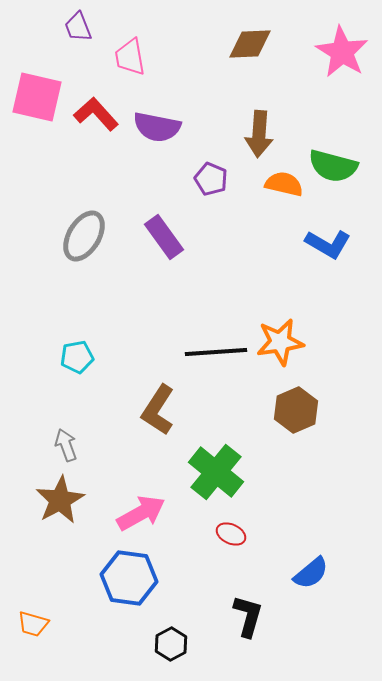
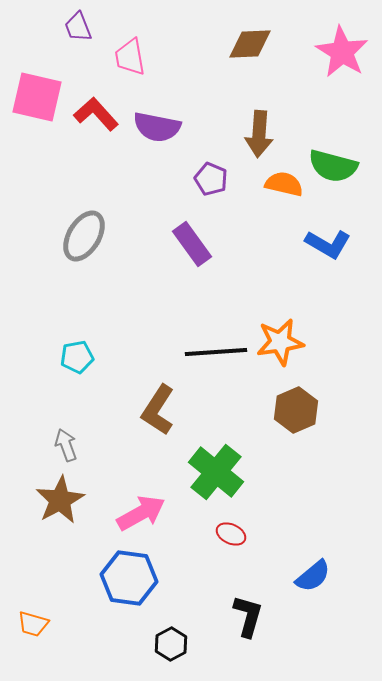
purple rectangle: moved 28 px right, 7 px down
blue semicircle: moved 2 px right, 3 px down
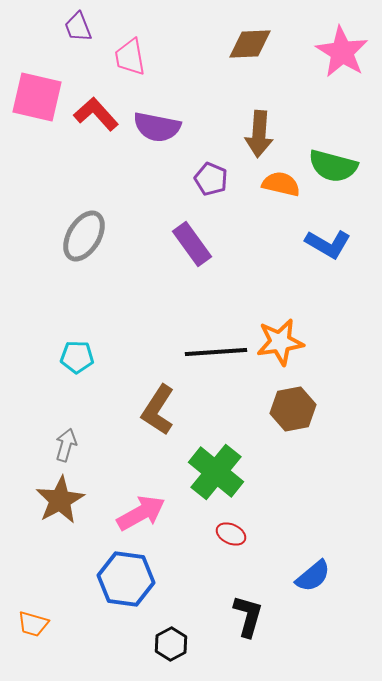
orange semicircle: moved 3 px left
cyan pentagon: rotated 12 degrees clockwise
brown hexagon: moved 3 px left, 1 px up; rotated 12 degrees clockwise
gray arrow: rotated 36 degrees clockwise
blue hexagon: moved 3 px left, 1 px down
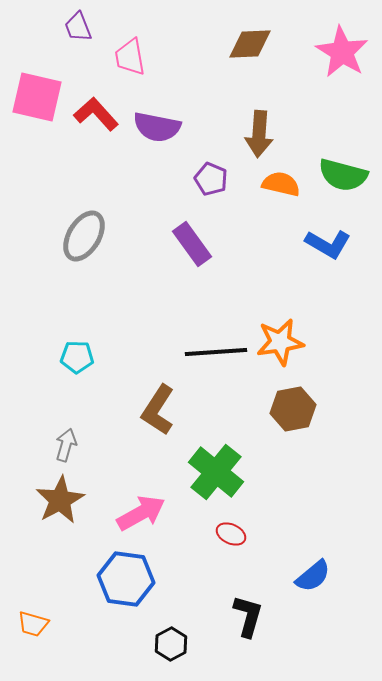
green semicircle: moved 10 px right, 9 px down
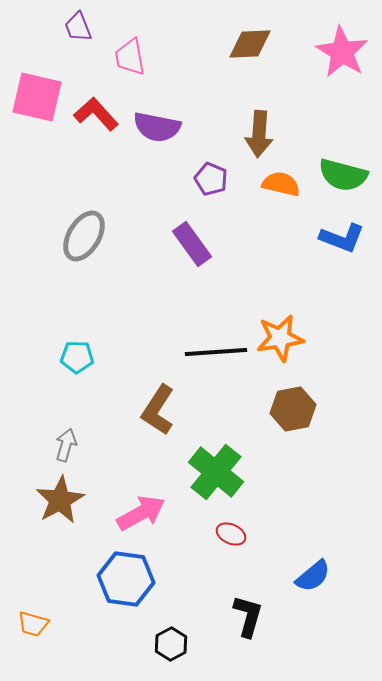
blue L-shape: moved 14 px right, 6 px up; rotated 9 degrees counterclockwise
orange star: moved 4 px up
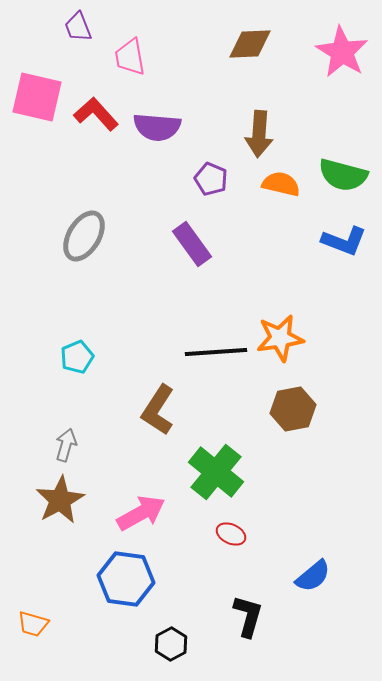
purple semicircle: rotated 6 degrees counterclockwise
blue L-shape: moved 2 px right, 3 px down
cyan pentagon: rotated 24 degrees counterclockwise
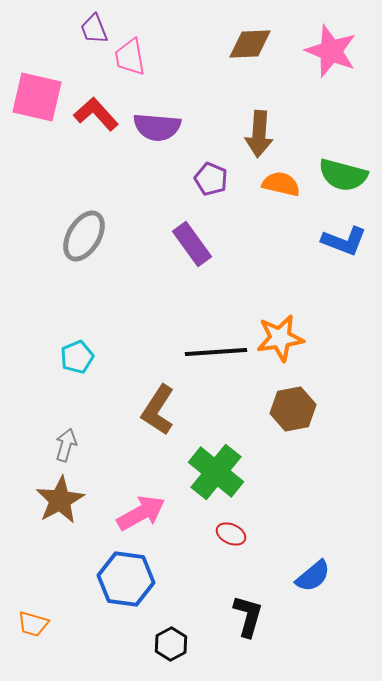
purple trapezoid: moved 16 px right, 2 px down
pink star: moved 11 px left, 1 px up; rotated 10 degrees counterclockwise
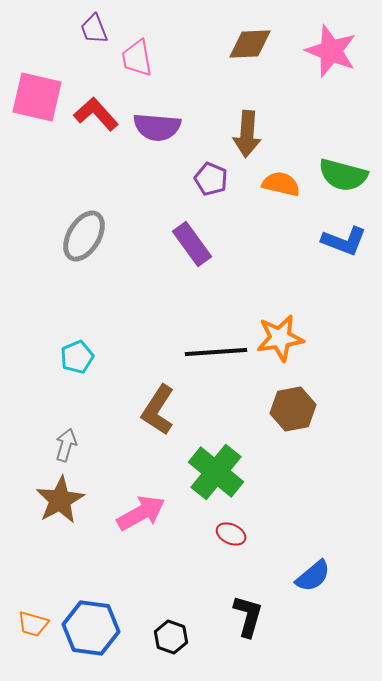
pink trapezoid: moved 7 px right, 1 px down
brown arrow: moved 12 px left
blue hexagon: moved 35 px left, 49 px down
black hexagon: moved 7 px up; rotated 12 degrees counterclockwise
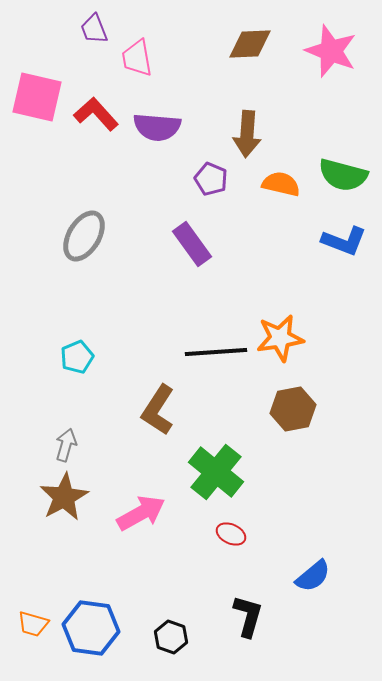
brown star: moved 4 px right, 3 px up
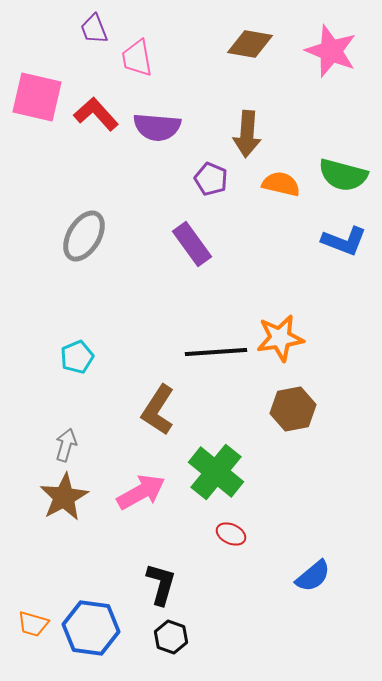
brown diamond: rotated 12 degrees clockwise
pink arrow: moved 21 px up
black L-shape: moved 87 px left, 32 px up
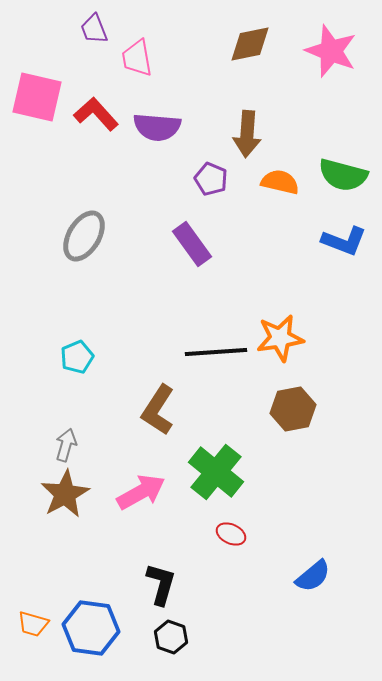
brown diamond: rotated 21 degrees counterclockwise
orange semicircle: moved 1 px left, 2 px up
brown star: moved 1 px right, 3 px up
